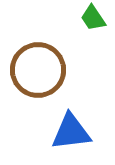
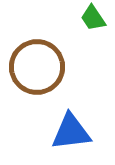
brown circle: moved 1 px left, 3 px up
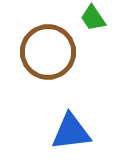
brown circle: moved 11 px right, 15 px up
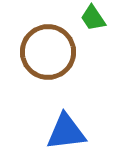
blue triangle: moved 5 px left
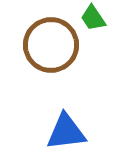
brown circle: moved 3 px right, 7 px up
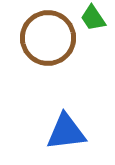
brown circle: moved 3 px left, 7 px up
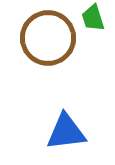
green trapezoid: rotated 16 degrees clockwise
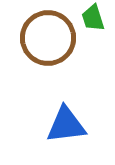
blue triangle: moved 7 px up
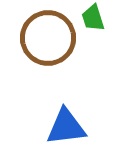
blue triangle: moved 2 px down
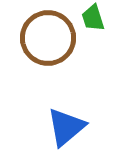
blue triangle: rotated 33 degrees counterclockwise
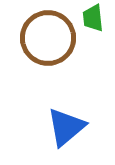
green trapezoid: rotated 12 degrees clockwise
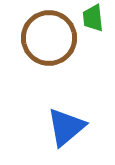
brown circle: moved 1 px right
